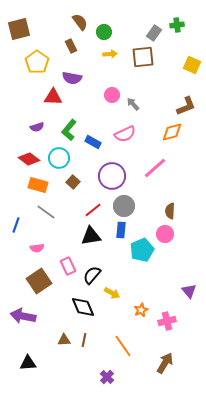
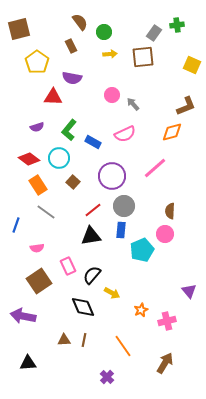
orange rectangle at (38, 185): rotated 42 degrees clockwise
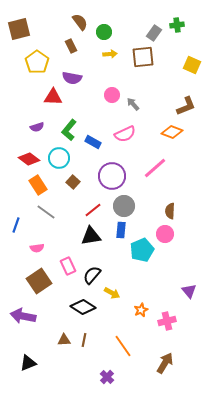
orange diamond at (172, 132): rotated 35 degrees clockwise
black diamond at (83, 307): rotated 35 degrees counterclockwise
black triangle at (28, 363): rotated 18 degrees counterclockwise
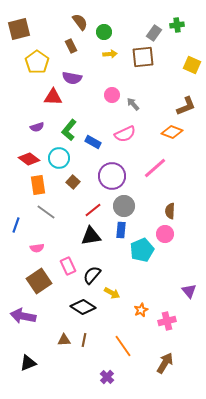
orange rectangle at (38, 185): rotated 24 degrees clockwise
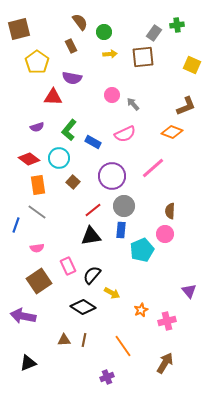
pink line at (155, 168): moved 2 px left
gray line at (46, 212): moved 9 px left
purple cross at (107, 377): rotated 24 degrees clockwise
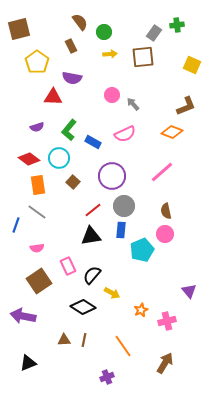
pink line at (153, 168): moved 9 px right, 4 px down
brown semicircle at (170, 211): moved 4 px left; rotated 14 degrees counterclockwise
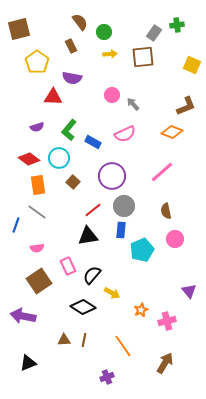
pink circle at (165, 234): moved 10 px right, 5 px down
black triangle at (91, 236): moved 3 px left
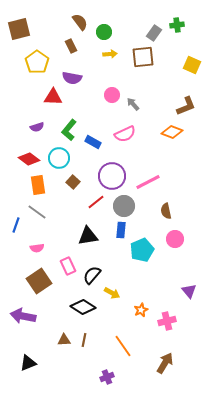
pink line at (162, 172): moved 14 px left, 10 px down; rotated 15 degrees clockwise
red line at (93, 210): moved 3 px right, 8 px up
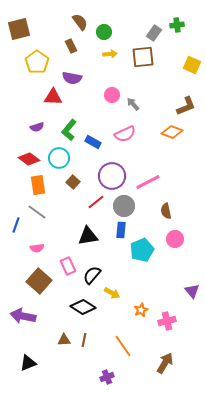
brown square at (39, 281): rotated 15 degrees counterclockwise
purple triangle at (189, 291): moved 3 px right
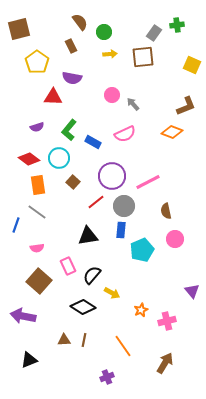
black triangle at (28, 363): moved 1 px right, 3 px up
